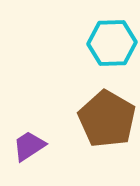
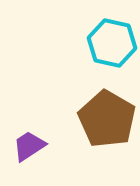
cyan hexagon: rotated 15 degrees clockwise
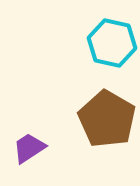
purple trapezoid: moved 2 px down
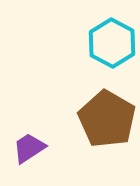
cyan hexagon: rotated 15 degrees clockwise
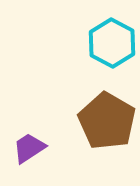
brown pentagon: moved 2 px down
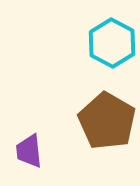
purple trapezoid: moved 3 px down; rotated 63 degrees counterclockwise
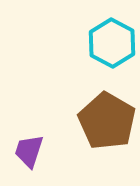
purple trapezoid: rotated 24 degrees clockwise
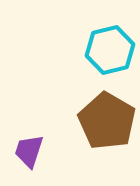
cyan hexagon: moved 2 px left, 7 px down; rotated 18 degrees clockwise
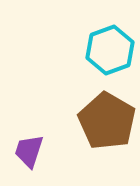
cyan hexagon: rotated 6 degrees counterclockwise
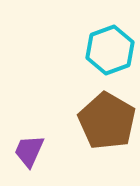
purple trapezoid: rotated 6 degrees clockwise
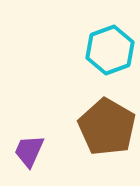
brown pentagon: moved 6 px down
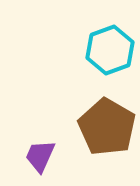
purple trapezoid: moved 11 px right, 5 px down
